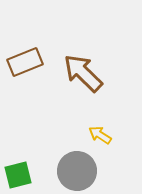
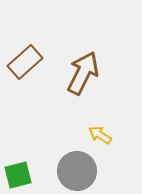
brown rectangle: rotated 20 degrees counterclockwise
brown arrow: rotated 72 degrees clockwise
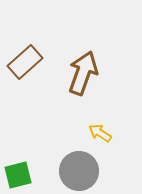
brown arrow: rotated 6 degrees counterclockwise
yellow arrow: moved 2 px up
gray circle: moved 2 px right
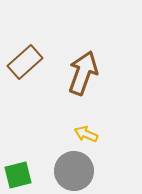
yellow arrow: moved 14 px left, 1 px down; rotated 10 degrees counterclockwise
gray circle: moved 5 px left
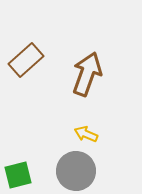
brown rectangle: moved 1 px right, 2 px up
brown arrow: moved 4 px right, 1 px down
gray circle: moved 2 px right
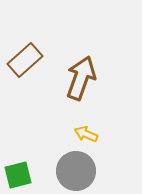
brown rectangle: moved 1 px left
brown arrow: moved 6 px left, 4 px down
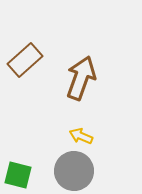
yellow arrow: moved 5 px left, 2 px down
gray circle: moved 2 px left
green square: rotated 28 degrees clockwise
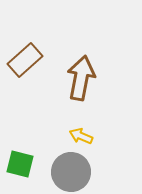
brown arrow: rotated 9 degrees counterclockwise
gray circle: moved 3 px left, 1 px down
green square: moved 2 px right, 11 px up
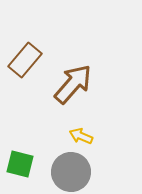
brown rectangle: rotated 8 degrees counterclockwise
brown arrow: moved 8 px left, 6 px down; rotated 30 degrees clockwise
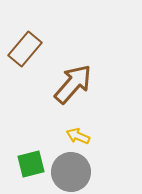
brown rectangle: moved 11 px up
yellow arrow: moved 3 px left
green square: moved 11 px right; rotated 28 degrees counterclockwise
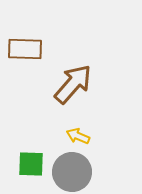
brown rectangle: rotated 52 degrees clockwise
green square: rotated 16 degrees clockwise
gray circle: moved 1 px right
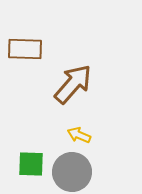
yellow arrow: moved 1 px right, 1 px up
